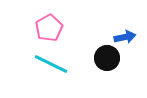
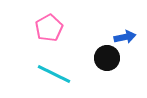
cyan line: moved 3 px right, 10 px down
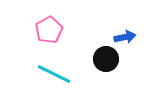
pink pentagon: moved 2 px down
black circle: moved 1 px left, 1 px down
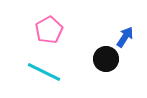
blue arrow: rotated 45 degrees counterclockwise
cyan line: moved 10 px left, 2 px up
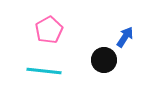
black circle: moved 2 px left, 1 px down
cyan line: moved 1 px up; rotated 20 degrees counterclockwise
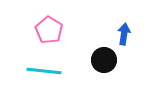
pink pentagon: rotated 12 degrees counterclockwise
blue arrow: moved 1 px left, 3 px up; rotated 25 degrees counterclockwise
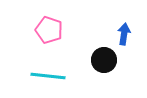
pink pentagon: rotated 12 degrees counterclockwise
cyan line: moved 4 px right, 5 px down
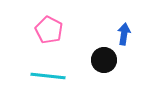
pink pentagon: rotated 8 degrees clockwise
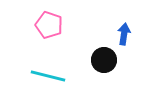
pink pentagon: moved 5 px up; rotated 8 degrees counterclockwise
cyan line: rotated 8 degrees clockwise
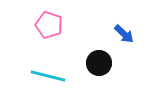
blue arrow: rotated 125 degrees clockwise
black circle: moved 5 px left, 3 px down
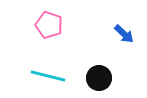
black circle: moved 15 px down
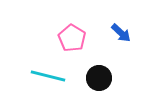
pink pentagon: moved 23 px right, 13 px down; rotated 12 degrees clockwise
blue arrow: moved 3 px left, 1 px up
